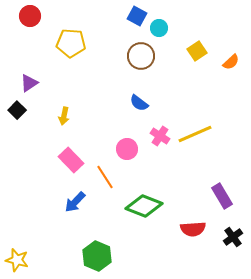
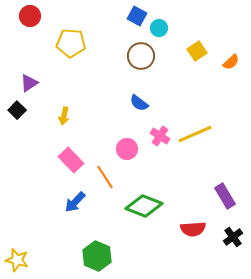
purple rectangle: moved 3 px right
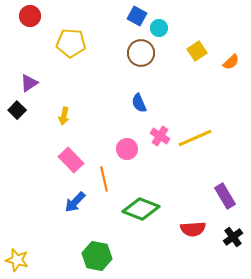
brown circle: moved 3 px up
blue semicircle: rotated 30 degrees clockwise
yellow line: moved 4 px down
orange line: moved 1 px left, 2 px down; rotated 20 degrees clockwise
green diamond: moved 3 px left, 3 px down
green hexagon: rotated 12 degrees counterclockwise
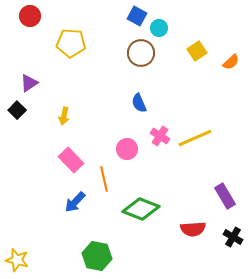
black cross: rotated 24 degrees counterclockwise
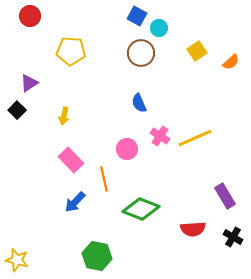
yellow pentagon: moved 8 px down
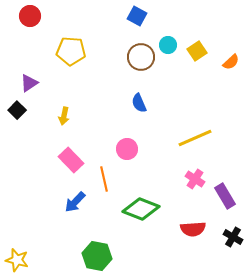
cyan circle: moved 9 px right, 17 px down
brown circle: moved 4 px down
pink cross: moved 35 px right, 43 px down
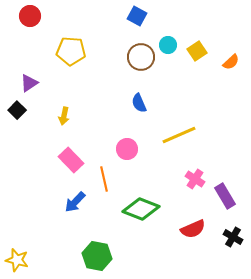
yellow line: moved 16 px left, 3 px up
red semicircle: rotated 20 degrees counterclockwise
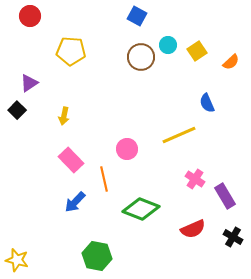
blue semicircle: moved 68 px right
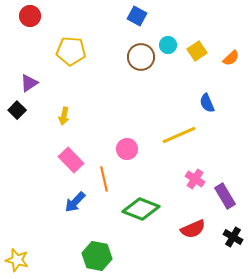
orange semicircle: moved 4 px up
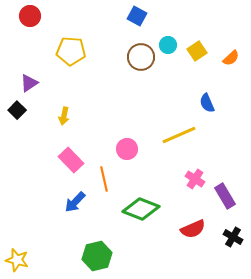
green hexagon: rotated 24 degrees counterclockwise
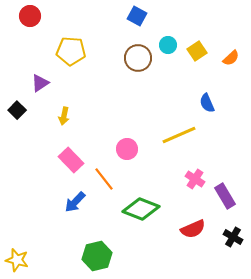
brown circle: moved 3 px left, 1 px down
purple triangle: moved 11 px right
orange line: rotated 25 degrees counterclockwise
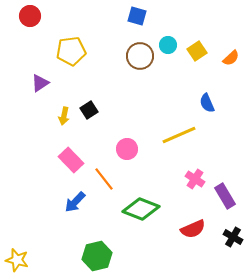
blue square: rotated 12 degrees counterclockwise
yellow pentagon: rotated 12 degrees counterclockwise
brown circle: moved 2 px right, 2 px up
black square: moved 72 px right; rotated 12 degrees clockwise
